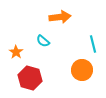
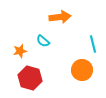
orange star: moved 4 px right, 1 px up; rotated 24 degrees clockwise
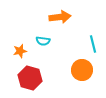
cyan semicircle: rotated 32 degrees counterclockwise
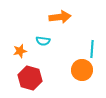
cyan line: moved 1 px left, 5 px down; rotated 18 degrees clockwise
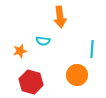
orange arrow: rotated 90 degrees clockwise
orange circle: moved 5 px left, 5 px down
red hexagon: moved 1 px right, 4 px down
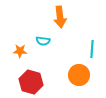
orange star: rotated 16 degrees clockwise
orange circle: moved 2 px right
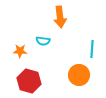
red hexagon: moved 2 px left, 1 px up
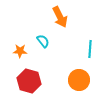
orange arrow: rotated 20 degrees counterclockwise
cyan semicircle: rotated 136 degrees counterclockwise
cyan line: moved 2 px left
orange circle: moved 5 px down
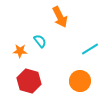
cyan semicircle: moved 3 px left
cyan line: rotated 54 degrees clockwise
orange circle: moved 1 px right, 1 px down
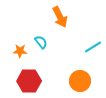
cyan semicircle: moved 1 px right, 1 px down
cyan line: moved 3 px right, 2 px up
red hexagon: rotated 15 degrees counterclockwise
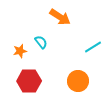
orange arrow: rotated 30 degrees counterclockwise
orange star: rotated 16 degrees counterclockwise
orange circle: moved 2 px left
